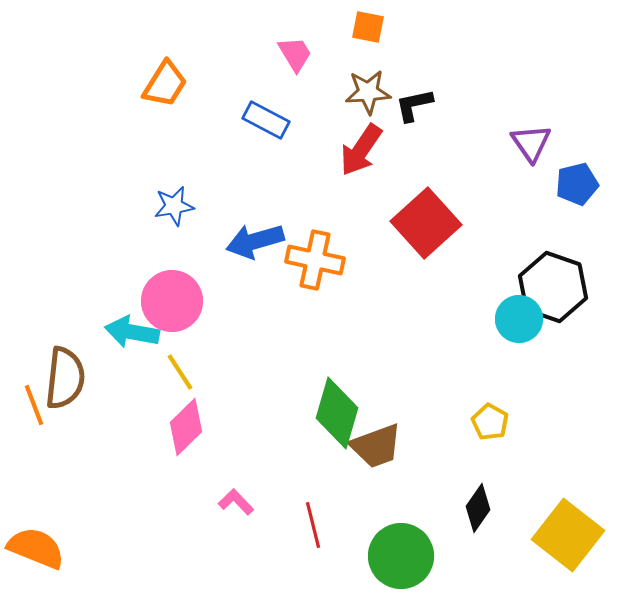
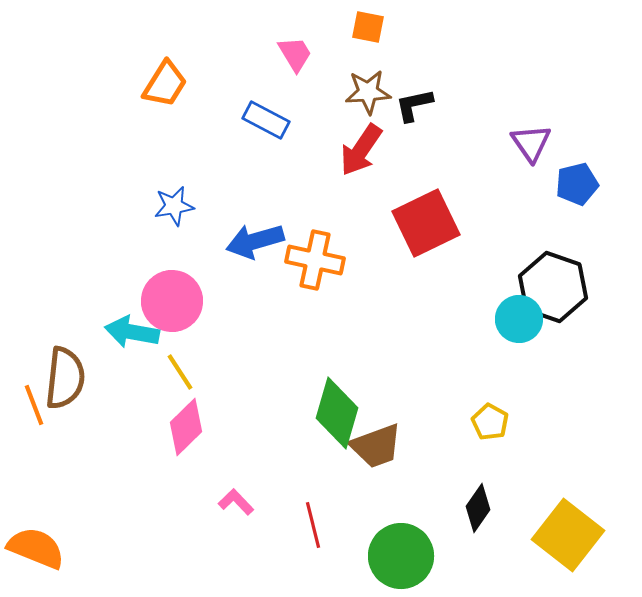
red square: rotated 16 degrees clockwise
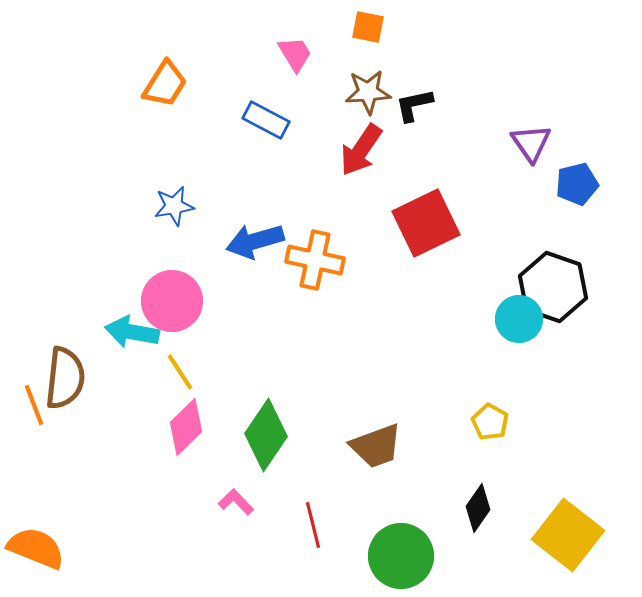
green diamond: moved 71 px left, 22 px down; rotated 18 degrees clockwise
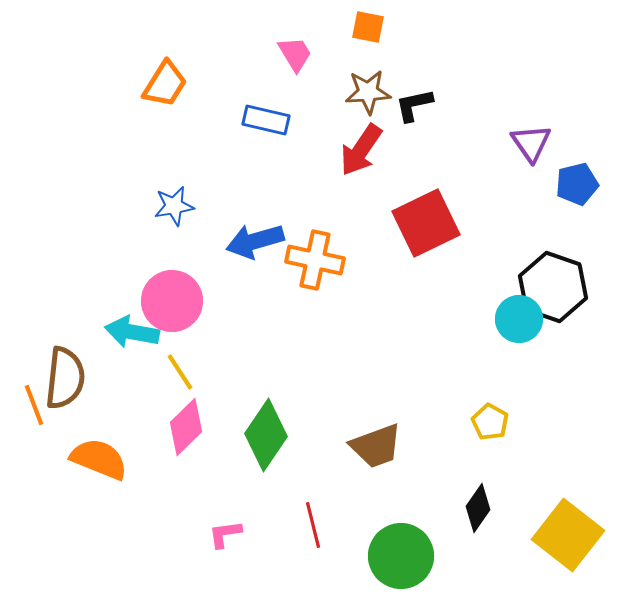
blue rectangle: rotated 15 degrees counterclockwise
pink L-shape: moved 11 px left, 32 px down; rotated 54 degrees counterclockwise
orange semicircle: moved 63 px right, 89 px up
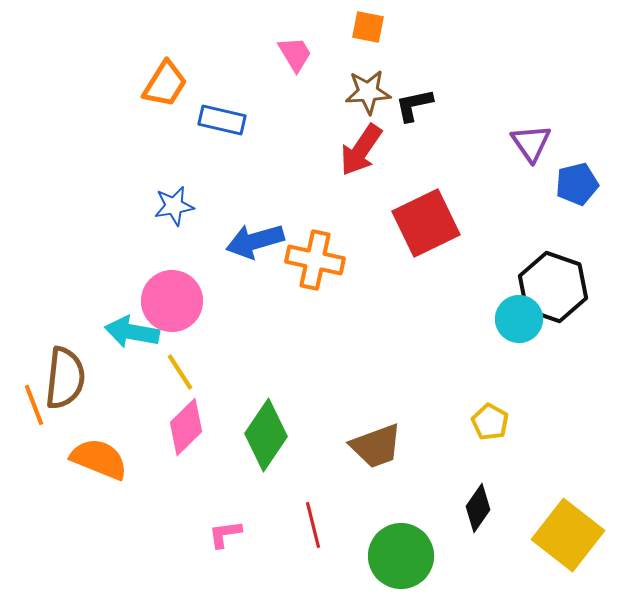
blue rectangle: moved 44 px left
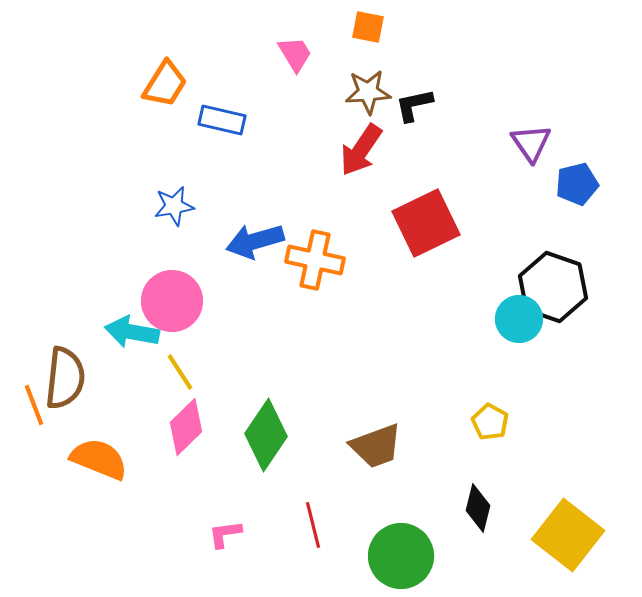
black diamond: rotated 21 degrees counterclockwise
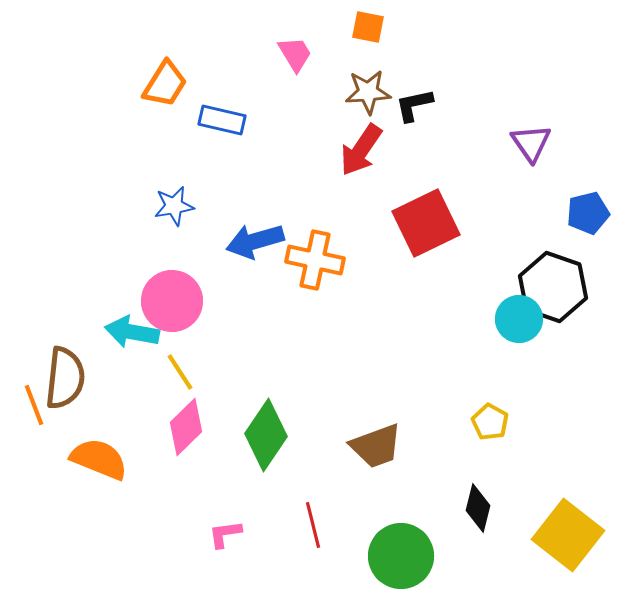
blue pentagon: moved 11 px right, 29 px down
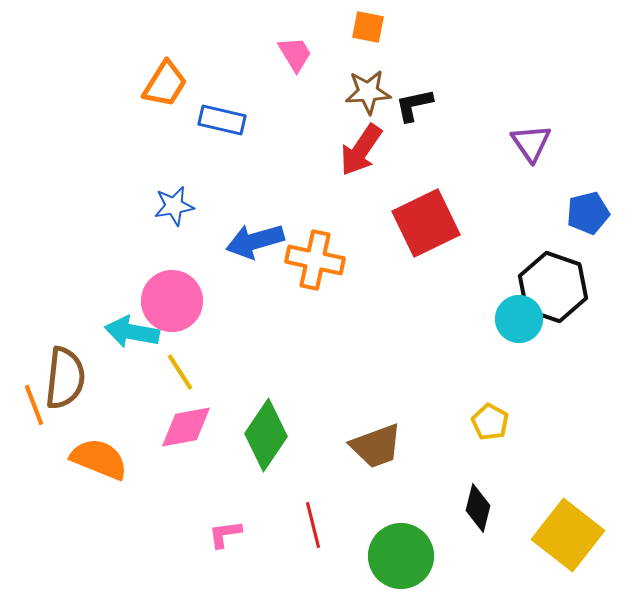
pink diamond: rotated 34 degrees clockwise
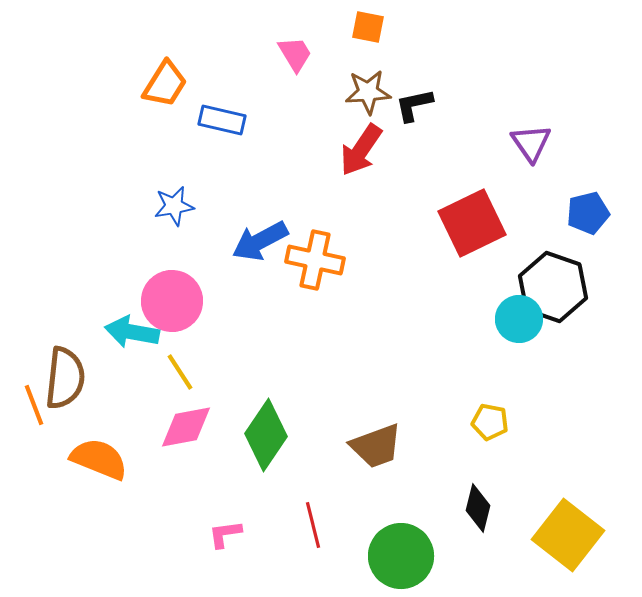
red square: moved 46 px right
blue arrow: moved 5 px right; rotated 12 degrees counterclockwise
yellow pentagon: rotated 18 degrees counterclockwise
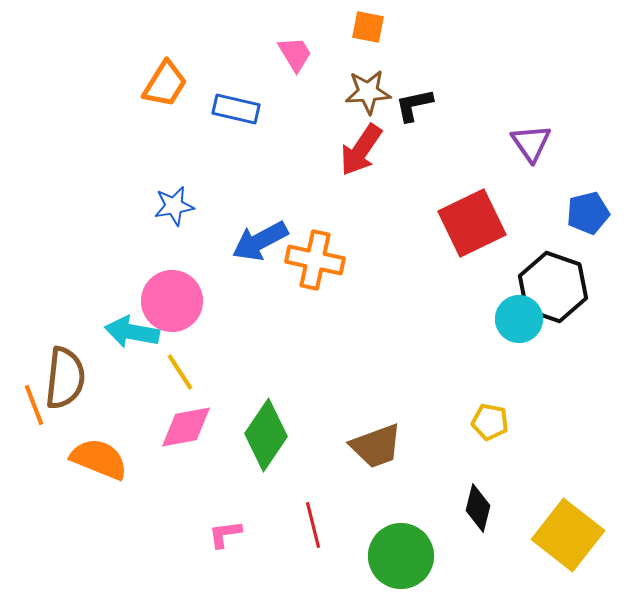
blue rectangle: moved 14 px right, 11 px up
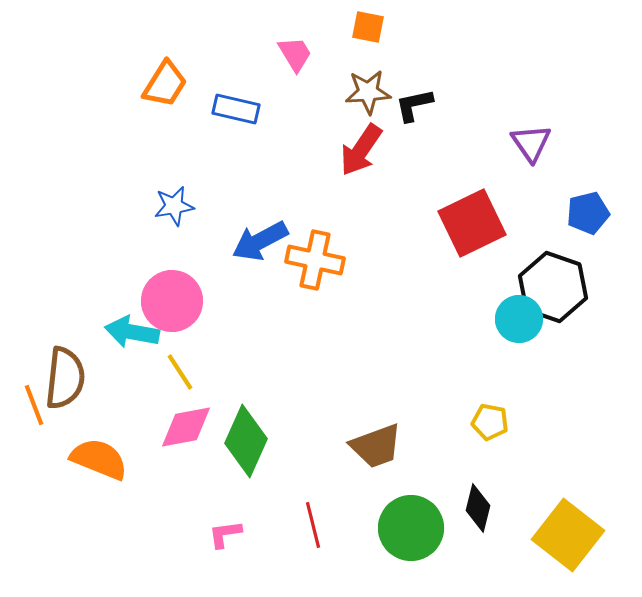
green diamond: moved 20 px left, 6 px down; rotated 10 degrees counterclockwise
green circle: moved 10 px right, 28 px up
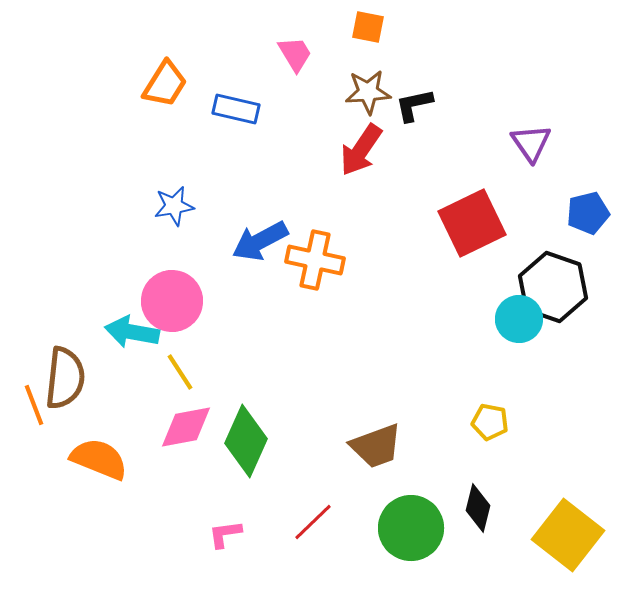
red line: moved 3 px up; rotated 60 degrees clockwise
